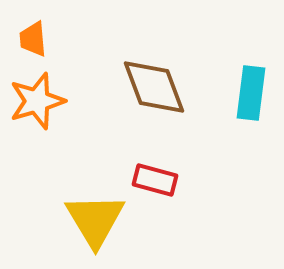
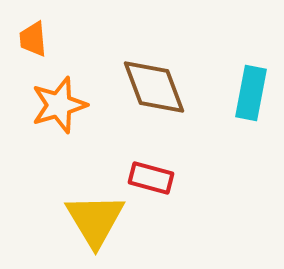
cyan rectangle: rotated 4 degrees clockwise
orange star: moved 22 px right, 4 px down
red rectangle: moved 4 px left, 2 px up
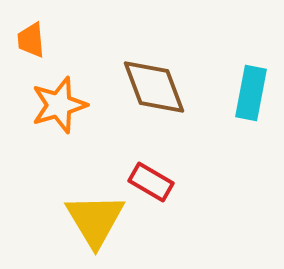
orange trapezoid: moved 2 px left, 1 px down
red rectangle: moved 4 px down; rotated 15 degrees clockwise
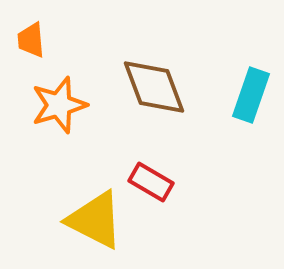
cyan rectangle: moved 2 px down; rotated 8 degrees clockwise
yellow triangle: rotated 32 degrees counterclockwise
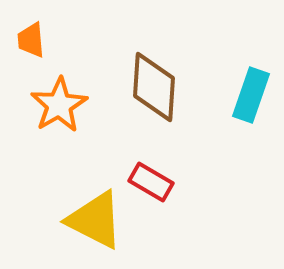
brown diamond: rotated 24 degrees clockwise
orange star: rotated 14 degrees counterclockwise
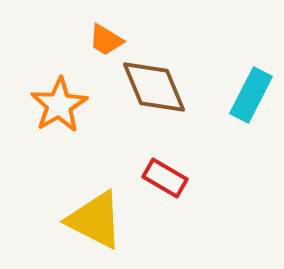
orange trapezoid: moved 75 px right; rotated 54 degrees counterclockwise
brown diamond: rotated 26 degrees counterclockwise
cyan rectangle: rotated 8 degrees clockwise
red rectangle: moved 14 px right, 4 px up
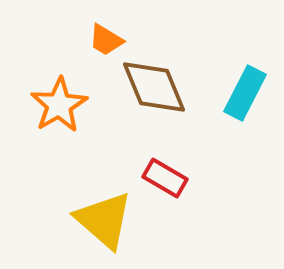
cyan rectangle: moved 6 px left, 2 px up
yellow triangle: moved 9 px right; rotated 14 degrees clockwise
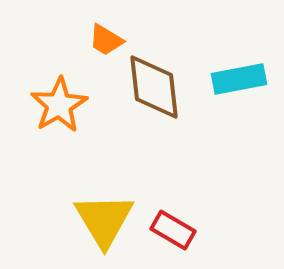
brown diamond: rotated 16 degrees clockwise
cyan rectangle: moved 6 px left, 14 px up; rotated 52 degrees clockwise
red rectangle: moved 8 px right, 52 px down
yellow triangle: rotated 18 degrees clockwise
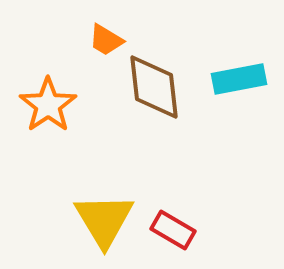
orange star: moved 11 px left; rotated 4 degrees counterclockwise
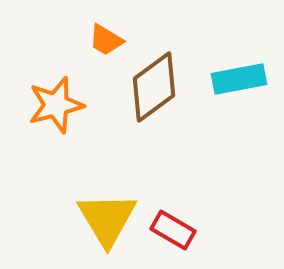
brown diamond: rotated 60 degrees clockwise
orange star: moved 8 px right; rotated 20 degrees clockwise
yellow triangle: moved 3 px right, 1 px up
